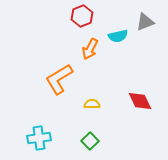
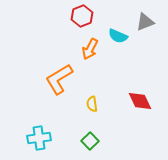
cyan semicircle: rotated 36 degrees clockwise
yellow semicircle: rotated 98 degrees counterclockwise
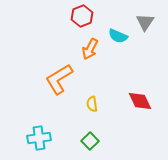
gray triangle: rotated 36 degrees counterclockwise
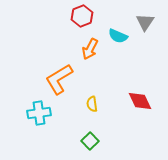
cyan cross: moved 25 px up
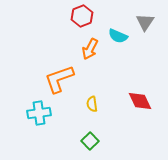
orange L-shape: rotated 12 degrees clockwise
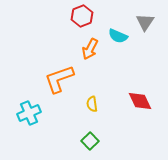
cyan cross: moved 10 px left; rotated 15 degrees counterclockwise
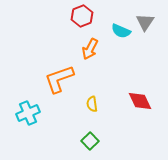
cyan semicircle: moved 3 px right, 5 px up
cyan cross: moved 1 px left
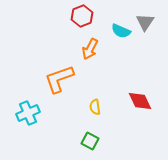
yellow semicircle: moved 3 px right, 3 px down
green square: rotated 18 degrees counterclockwise
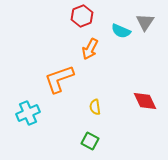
red diamond: moved 5 px right
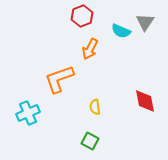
red diamond: rotated 15 degrees clockwise
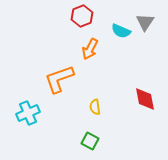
red diamond: moved 2 px up
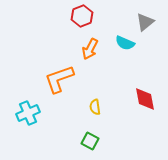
gray triangle: rotated 18 degrees clockwise
cyan semicircle: moved 4 px right, 12 px down
